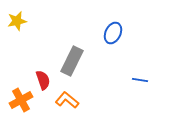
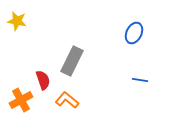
yellow star: rotated 24 degrees clockwise
blue ellipse: moved 21 px right
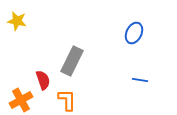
orange L-shape: rotated 50 degrees clockwise
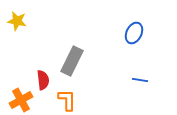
red semicircle: rotated 12 degrees clockwise
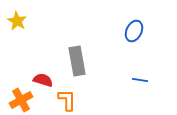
yellow star: rotated 18 degrees clockwise
blue ellipse: moved 2 px up
gray rectangle: moved 5 px right; rotated 36 degrees counterclockwise
red semicircle: rotated 66 degrees counterclockwise
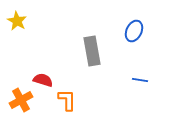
gray rectangle: moved 15 px right, 10 px up
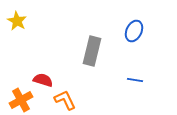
gray rectangle: rotated 24 degrees clockwise
blue line: moved 5 px left
orange L-shape: moved 2 px left; rotated 25 degrees counterclockwise
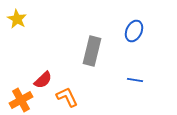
yellow star: moved 2 px up
red semicircle: rotated 120 degrees clockwise
orange L-shape: moved 2 px right, 3 px up
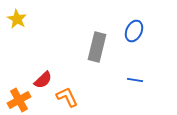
gray rectangle: moved 5 px right, 4 px up
orange cross: moved 2 px left
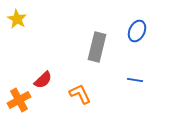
blue ellipse: moved 3 px right
orange L-shape: moved 13 px right, 3 px up
